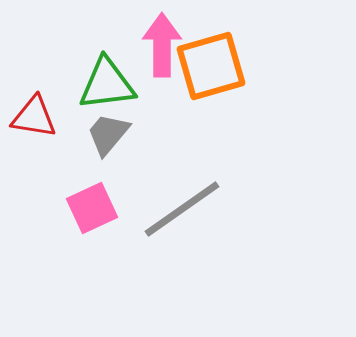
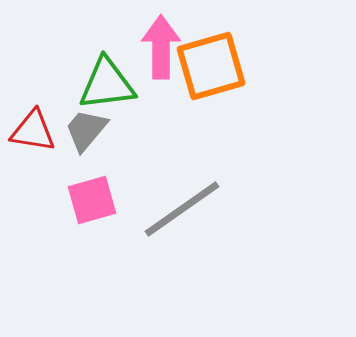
pink arrow: moved 1 px left, 2 px down
red triangle: moved 1 px left, 14 px down
gray trapezoid: moved 22 px left, 4 px up
pink square: moved 8 px up; rotated 9 degrees clockwise
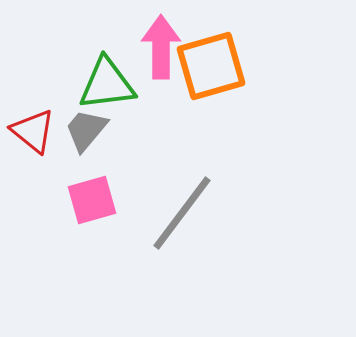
red triangle: rotated 30 degrees clockwise
gray line: moved 4 px down; rotated 18 degrees counterclockwise
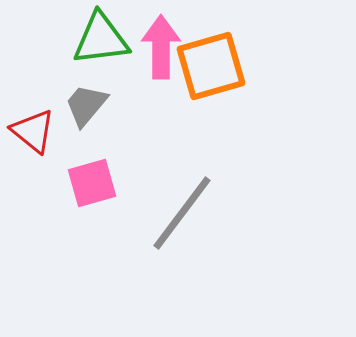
green triangle: moved 6 px left, 45 px up
gray trapezoid: moved 25 px up
pink square: moved 17 px up
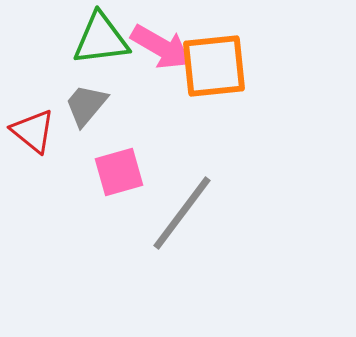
pink arrow: rotated 120 degrees clockwise
orange square: moved 3 px right; rotated 10 degrees clockwise
pink square: moved 27 px right, 11 px up
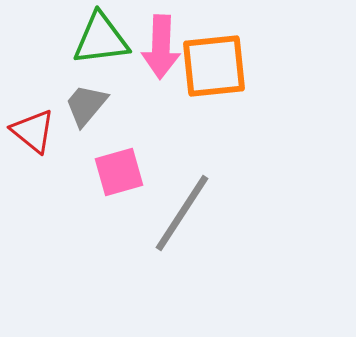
pink arrow: rotated 62 degrees clockwise
gray line: rotated 4 degrees counterclockwise
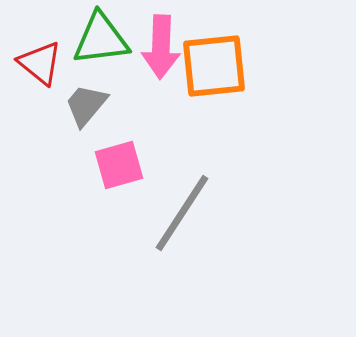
red triangle: moved 7 px right, 68 px up
pink square: moved 7 px up
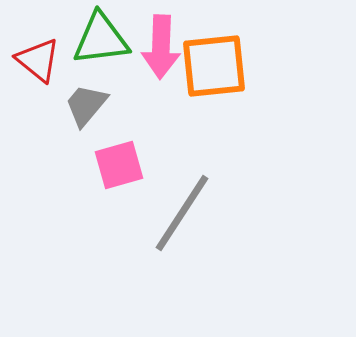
red triangle: moved 2 px left, 3 px up
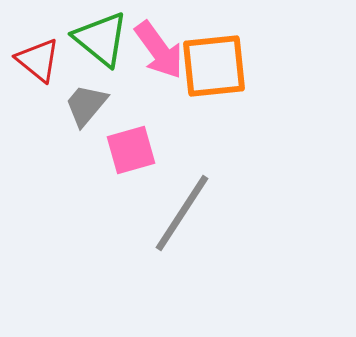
green triangle: rotated 46 degrees clockwise
pink arrow: moved 2 px left, 3 px down; rotated 38 degrees counterclockwise
pink square: moved 12 px right, 15 px up
